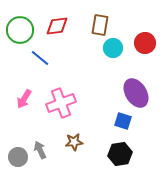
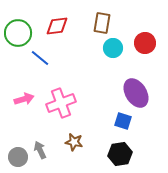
brown rectangle: moved 2 px right, 2 px up
green circle: moved 2 px left, 3 px down
pink arrow: rotated 138 degrees counterclockwise
brown star: rotated 18 degrees clockwise
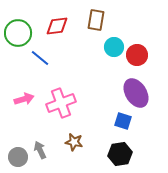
brown rectangle: moved 6 px left, 3 px up
red circle: moved 8 px left, 12 px down
cyan circle: moved 1 px right, 1 px up
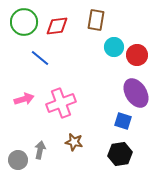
green circle: moved 6 px right, 11 px up
gray arrow: rotated 36 degrees clockwise
gray circle: moved 3 px down
